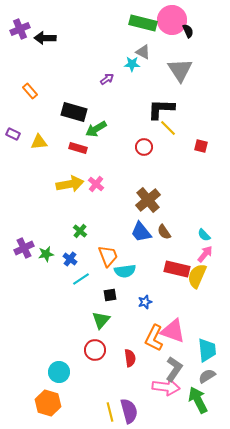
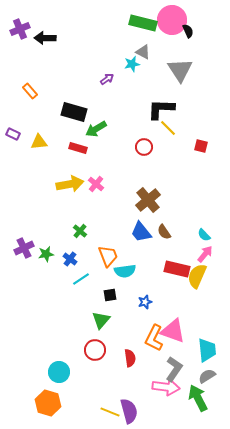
cyan star at (132, 64): rotated 14 degrees counterclockwise
green arrow at (198, 400): moved 2 px up
yellow line at (110, 412): rotated 54 degrees counterclockwise
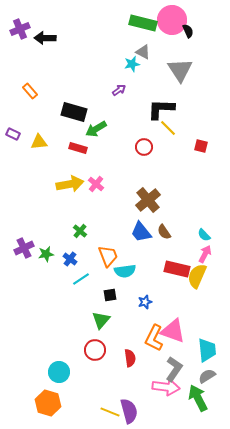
purple arrow at (107, 79): moved 12 px right, 11 px down
pink arrow at (205, 254): rotated 12 degrees counterclockwise
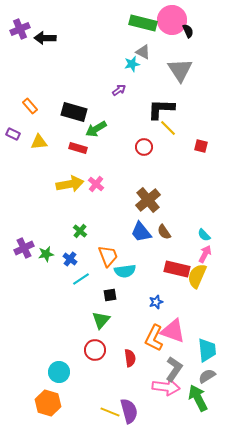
orange rectangle at (30, 91): moved 15 px down
blue star at (145, 302): moved 11 px right
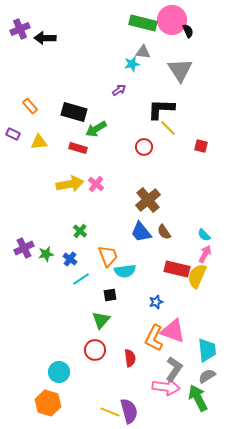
gray triangle at (143, 52): rotated 21 degrees counterclockwise
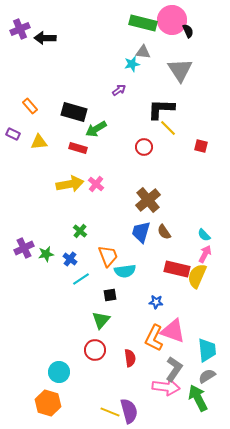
blue trapezoid at (141, 232): rotated 55 degrees clockwise
blue star at (156, 302): rotated 24 degrees clockwise
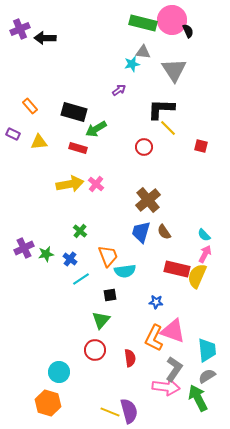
gray triangle at (180, 70): moved 6 px left
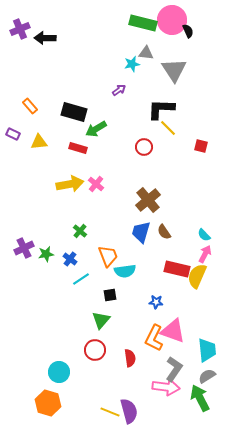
gray triangle at (143, 52): moved 3 px right, 1 px down
green arrow at (198, 398): moved 2 px right
